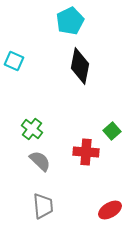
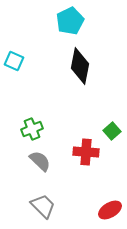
green cross: rotated 30 degrees clockwise
gray trapezoid: rotated 40 degrees counterclockwise
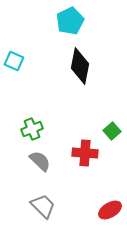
red cross: moved 1 px left, 1 px down
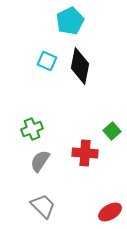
cyan square: moved 33 px right
gray semicircle: rotated 100 degrees counterclockwise
red ellipse: moved 2 px down
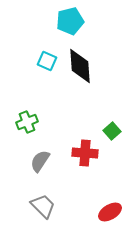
cyan pentagon: rotated 12 degrees clockwise
black diamond: rotated 15 degrees counterclockwise
green cross: moved 5 px left, 7 px up
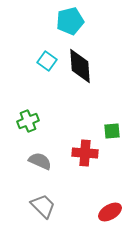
cyan square: rotated 12 degrees clockwise
green cross: moved 1 px right, 1 px up
green square: rotated 36 degrees clockwise
gray semicircle: rotated 80 degrees clockwise
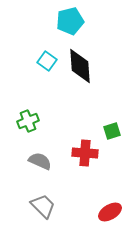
green square: rotated 12 degrees counterclockwise
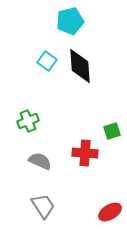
gray trapezoid: rotated 12 degrees clockwise
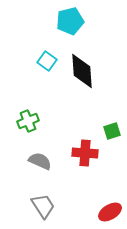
black diamond: moved 2 px right, 5 px down
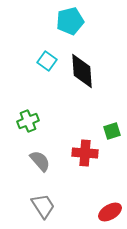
gray semicircle: rotated 25 degrees clockwise
